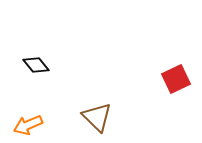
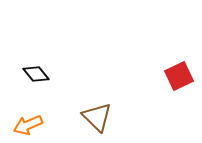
black diamond: moved 9 px down
red square: moved 3 px right, 3 px up
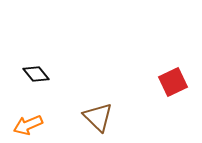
red square: moved 6 px left, 6 px down
brown triangle: moved 1 px right
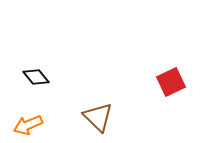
black diamond: moved 3 px down
red square: moved 2 px left
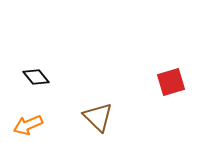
red square: rotated 8 degrees clockwise
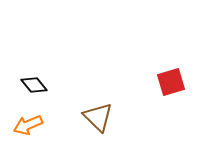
black diamond: moved 2 px left, 8 px down
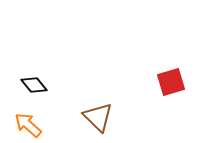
orange arrow: rotated 64 degrees clockwise
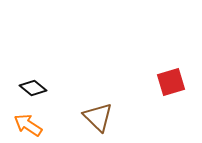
black diamond: moved 1 px left, 3 px down; rotated 12 degrees counterclockwise
orange arrow: rotated 8 degrees counterclockwise
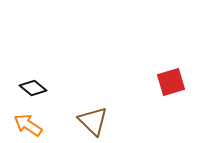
brown triangle: moved 5 px left, 4 px down
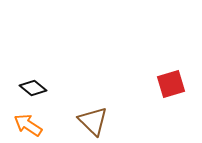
red square: moved 2 px down
